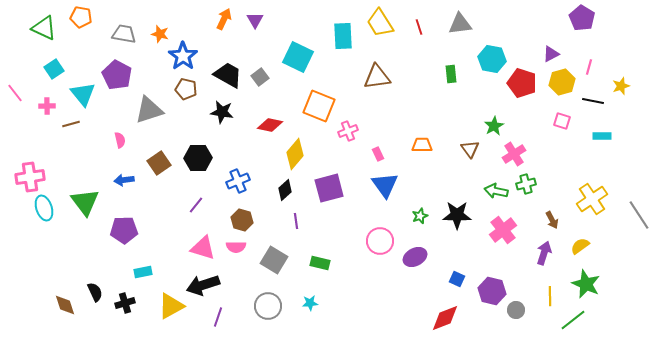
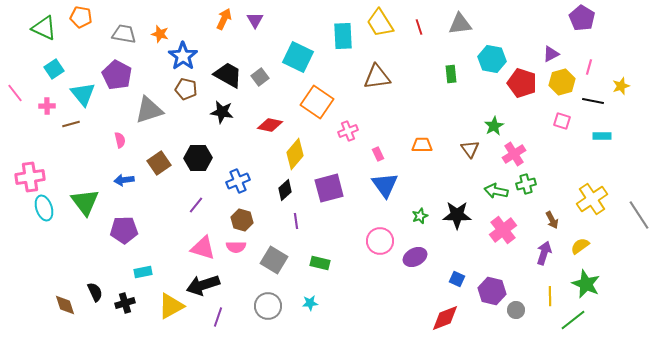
orange square at (319, 106): moved 2 px left, 4 px up; rotated 12 degrees clockwise
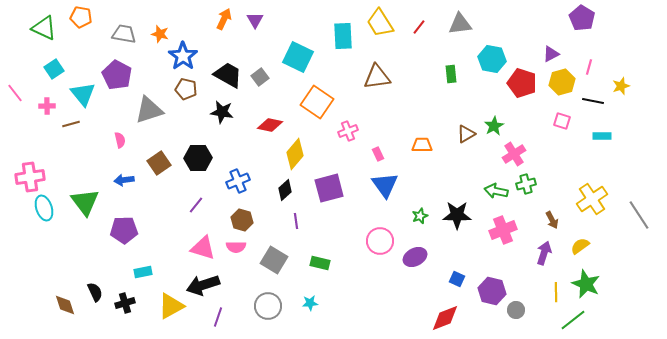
red line at (419, 27): rotated 56 degrees clockwise
brown triangle at (470, 149): moved 4 px left, 15 px up; rotated 36 degrees clockwise
pink cross at (503, 230): rotated 16 degrees clockwise
yellow line at (550, 296): moved 6 px right, 4 px up
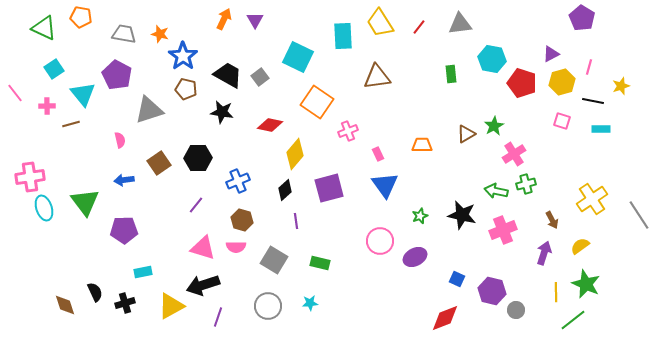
cyan rectangle at (602, 136): moved 1 px left, 7 px up
black star at (457, 215): moved 5 px right; rotated 12 degrees clockwise
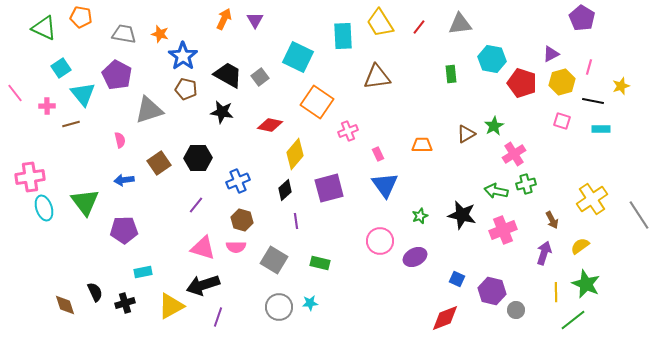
cyan square at (54, 69): moved 7 px right, 1 px up
gray circle at (268, 306): moved 11 px right, 1 px down
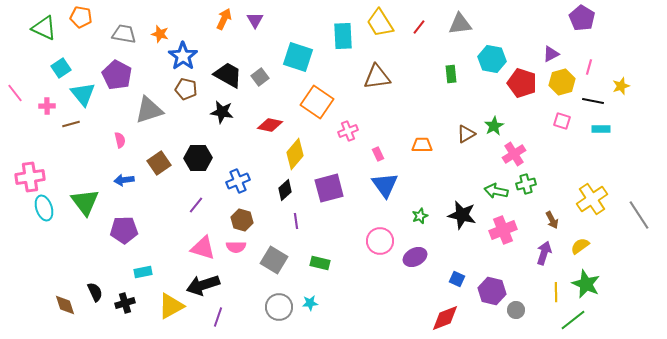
cyan square at (298, 57): rotated 8 degrees counterclockwise
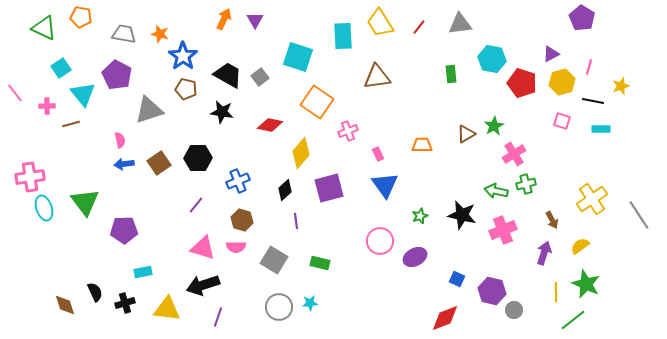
yellow diamond at (295, 154): moved 6 px right, 1 px up
blue arrow at (124, 180): moved 16 px up
yellow triangle at (171, 306): moved 4 px left, 3 px down; rotated 36 degrees clockwise
gray circle at (516, 310): moved 2 px left
